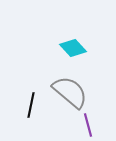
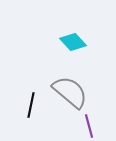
cyan diamond: moved 6 px up
purple line: moved 1 px right, 1 px down
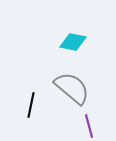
cyan diamond: rotated 36 degrees counterclockwise
gray semicircle: moved 2 px right, 4 px up
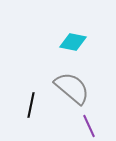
purple line: rotated 10 degrees counterclockwise
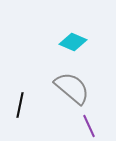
cyan diamond: rotated 12 degrees clockwise
black line: moved 11 px left
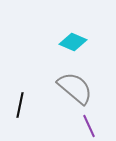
gray semicircle: moved 3 px right
